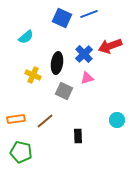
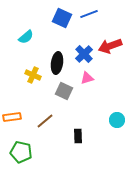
orange rectangle: moved 4 px left, 2 px up
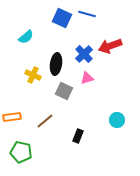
blue line: moved 2 px left; rotated 36 degrees clockwise
black ellipse: moved 1 px left, 1 px down
black rectangle: rotated 24 degrees clockwise
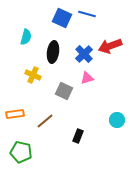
cyan semicircle: rotated 35 degrees counterclockwise
black ellipse: moved 3 px left, 12 px up
orange rectangle: moved 3 px right, 3 px up
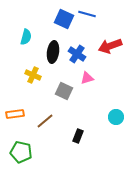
blue square: moved 2 px right, 1 px down
blue cross: moved 7 px left; rotated 12 degrees counterclockwise
cyan circle: moved 1 px left, 3 px up
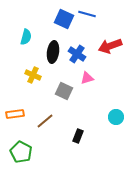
green pentagon: rotated 15 degrees clockwise
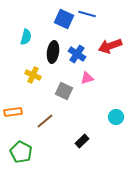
orange rectangle: moved 2 px left, 2 px up
black rectangle: moved 4 px right, 5 px down; rotated 24 degrees clockwise
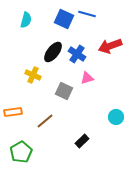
cyan semicircle: moved 17 px up
black ellipse: rotated 30 degrees clockwise
green pentagon: rotated 15 degrees clockwise
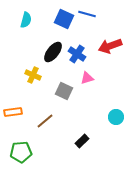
green pentagon: rotated 25 degrees clockwise
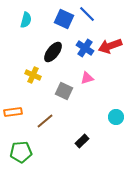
blue line: rotated 30 degrees clockwise
blue cross: moved 8 px right, 6 px up
